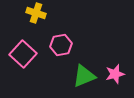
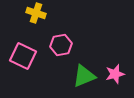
pink square: moved 2 px down; rotated 16 degrees counterclockwise
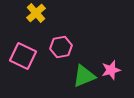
yellow cross: rotated 30 degrees clockwise
pink hexagon: moved 2 px down
pink star: moved 4 px left, 4 px up
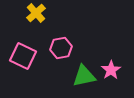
pink hexagon: moved 1 px down
pink star: rotated 18 degrees counterclockwise
green triangle: rotated 10 degrees clockwise
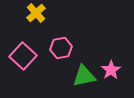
pink square: rotated 16 degrees clockwise
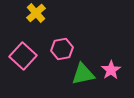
pink hexagon: moved 1 px right, 1 px down
green triangle: moved 1 px left, 2 px up
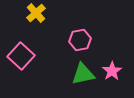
pink hexagon: moved 18 px right, 9 px up
pink square: moved 2 px left
pink star: moved 1 px right, 1 px down
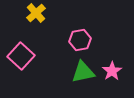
green triangle: moved 2 px up
